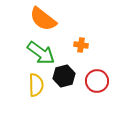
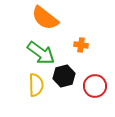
orange semicircle: moved 2 px right, 1 px up
red circle: moved 2 px left, 5 px down
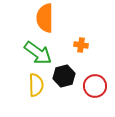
orange semicircle: rotated 52 degrees clockwise
green arrow: moved 3 px left
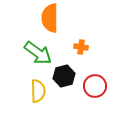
orange semicircle: moved 5 px right
orange cross: moved 2 px down
yellow semicircle: moved 2 px right, 6 px down
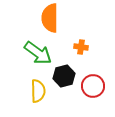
red circle: moved 2 px left
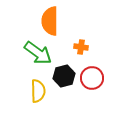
orange semicircle: moved 3 px down
red circle: moved 1 px left, 8 px up
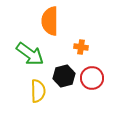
green arrow: moved 8 px left, 1 px down
